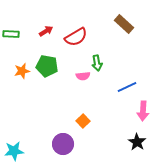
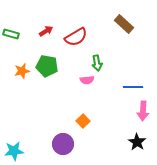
green rectangle: rotated 14 degrees clockwise
pink semicircle: moved 4 px right, 4 px down
blue line: moved 6 px right; rotated 24 degrees clockwise
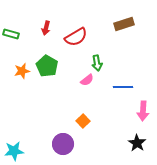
brown rectangle: rotated 60 degrees counterclockwise
red arrow: moved 3 px up; rotated 136 degrees clockwise
green pentagon: rotated 20 degrees clockwise
pink semicircle: rotated 32 degrees counterclockwise
blue line: moved 10 px left
black star: moved 1 px down
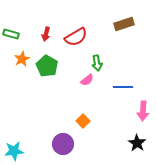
red arrow: moved 6 px down
orange star: moved 12 px up; rotated 14 degrees counterclockwise
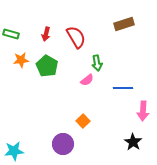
red semicircle: rotated 90 degrees counterclockwise
orange star: moved 1 px left, 1 px down; rotated 21 degrees clockwise
blue line: moved 1 px down
black star: moved 4 px left, 1 px up
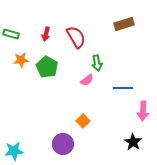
green pentagon: moved 1 px down
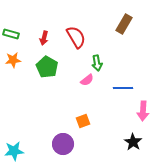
brown rectangle: rotated 42 degrees counterclockwise
red arrow: moved 2 px left, 4 px down
orange star: moved 8 px left
orange square: rotated 24 degrees clockwise
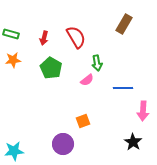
green pentagon: moved 4 px right, 1 px down
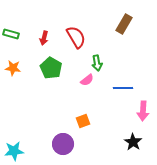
orange star: moved 8 px down; rotated 14 degrees clockwise
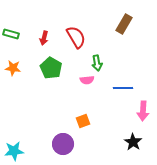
pink semicircle: rotated 32 degrees clockwise
